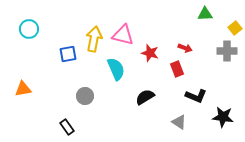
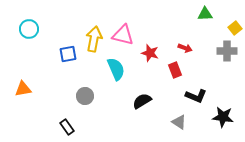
red rectangle: moved 2 px left, 1 px down
black semicircle: moved 3 px left, 4 px down
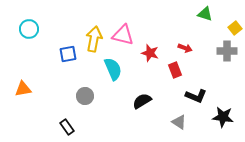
green triangle: rotated 21 degrees clockwise
cyan semicircle: moved 3 px left
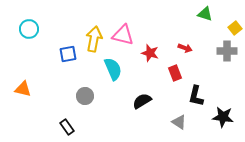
red rectangle: moved 3 px down
orange triangle: rotated 24 degrees clockwise
black L-shape: rotated 80 degrees clockwise
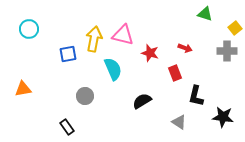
orange triangle: rotated 24 degrees counterclockwise
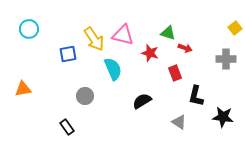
green triangle: moved 37 px left, 19 px down
yellow arrow: rotated 135 degrees clockwise
gray cross: moved 1 px left, 8 px down
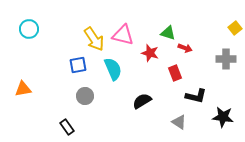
blue square: moved 10 px right, 11 px down
black L-shape: rotated 90 degrees counterclockwise
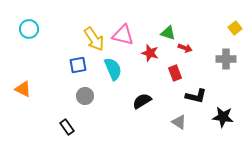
orange triangle: rotated 36 degrees clockwise
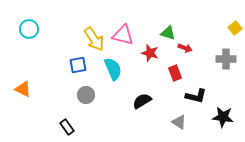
gray circle: moved 1 px right, 1 px up
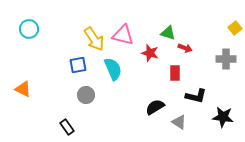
red rectangle: rotated 21 degrees clockwise
black semicircle: moved 13 px right, 6 px down
